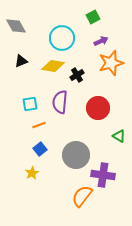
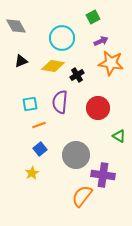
orange star: rotated 25 degrees clockwise
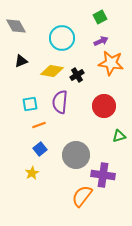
green square: moved 7 px right
yellow diamond: moved 1 px left, 5 px down
red circle: moved 6 px right, 2 px up
green triangle: rotated 48 degrees counterclockwise
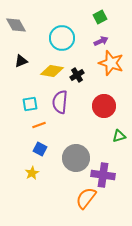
gray diamond: moved 1 px up
orange star: rotated 10 degrees clockwise
blue square: rotated 24 degrees counterclockwise
gray circle: moved 3 px down
orange semicircle: moved 4 px right, 2 px down
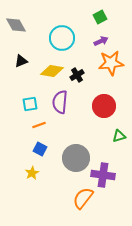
orange star: rotated 25 degrees counterclockwise
orange semicircle: moved 3 px left
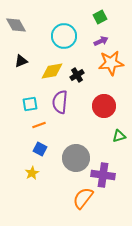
cyan circle: moved 2 px right, 2 px up
yellow diamond: rotated 20 degrees counterclockwise
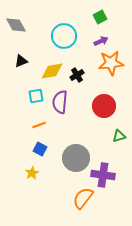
cyan square: moved 6 px right, 8 px up
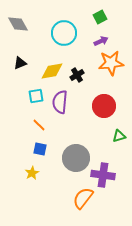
gray diamond: moved 2 px right, 1 px up
cyan circle: moved 3 px up
black triangle: moved 1 px left, 2 px down
orange line: rotated 64 degrees clockwise
blue square: rotated 16 degrees counterclockwise
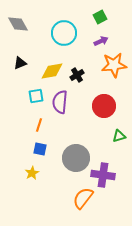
orange star: moved 3 px right, 2 px down
orange line: rotated 64 degrees clockwise
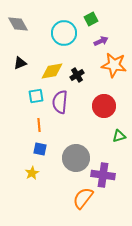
green square: moved 9 px left, 2 px down
orange star: rotated 15 degrees clockwise
orange line: rotated 24 degrees counterclockwise
